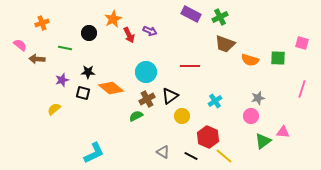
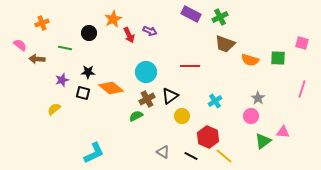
gray star: rotated 24 degrees counterclockwise
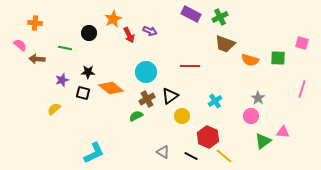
orange cross: moved 7 px left; rotated 24 degrees clockwise
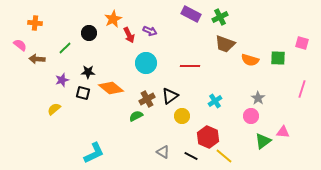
green line: rotated 56 degrees counterclockwise
cyan circle: moved 9 px up
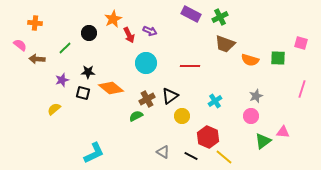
pink square: moved 1 px left
gray star: moved 2 px left, 2 px up; rotated 16 degrees clockwise
yellow line: moved 1 px down
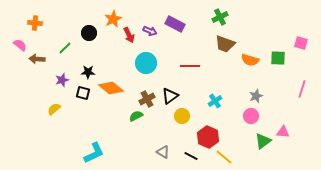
purple rectangle: moved 16 px left, 10 px down
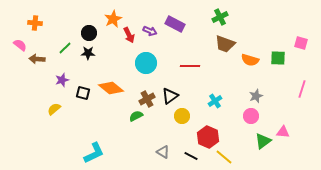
black star: moved 19 px up
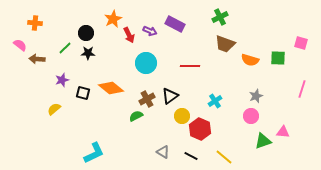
black circle: moved 3 px left
red hexagon: moved 8 px left, 8 px up
green triangle: rotated 18 degrees clockwise
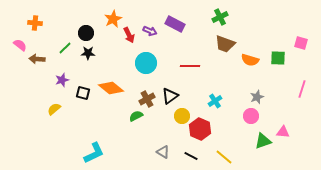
gray star: moved 1 px right, 1 px down
